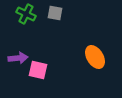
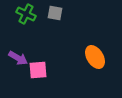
purple arrow: rotated 36 degrees clockwise
pink square: rotated 18 degrees counterclockwise
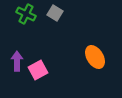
gray square: rotated 21 degrees clockwise
purple arrow: moved 1 px left, 3 px down; rotated 120 degrees counterclockwise
pink square: rotated 24 degrees counterclockwise
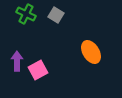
gray square: moved 1 px right, 2 px down
orange ellipse: moved 4 px left, 5 px up
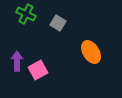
gray square: moved 2 px right, 8 px down
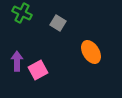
green cross: moved 4 px left, 1 px up
